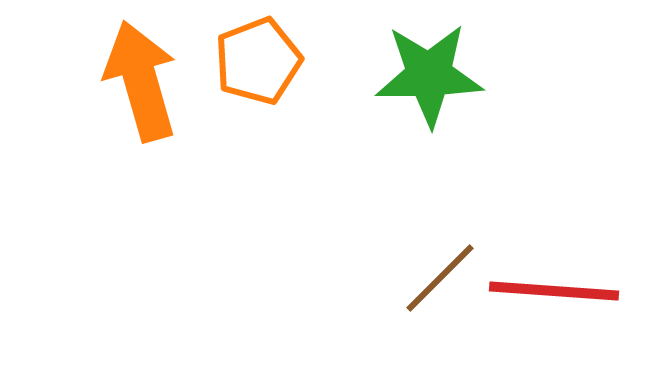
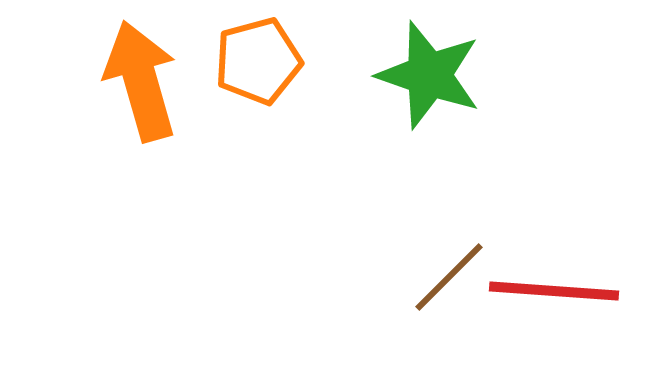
orange pentagon: rotated 6 degrees clockwise
green star: rotated 20 degrees clockwise
brown line: moved 9 px right, 1 px up
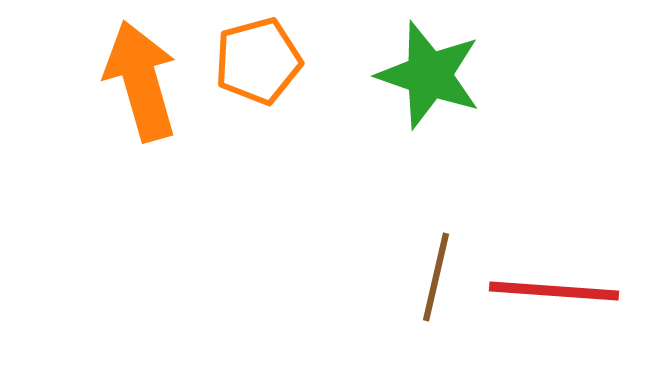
brown line: moved 13 px left; rotated 32 degrees counterclockwise
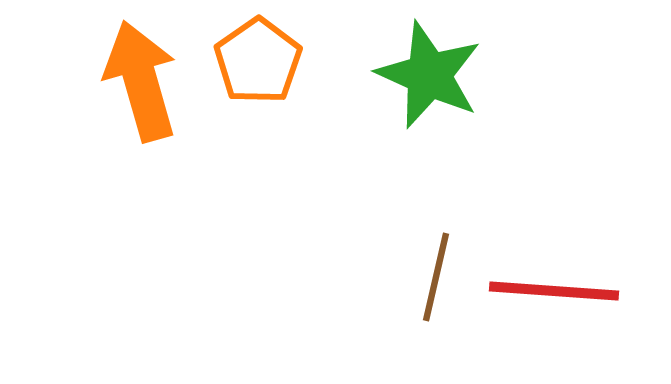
orange pentagon: rotated 20 degrees counterclockwise
green star: rotated 5 degrees clockwise
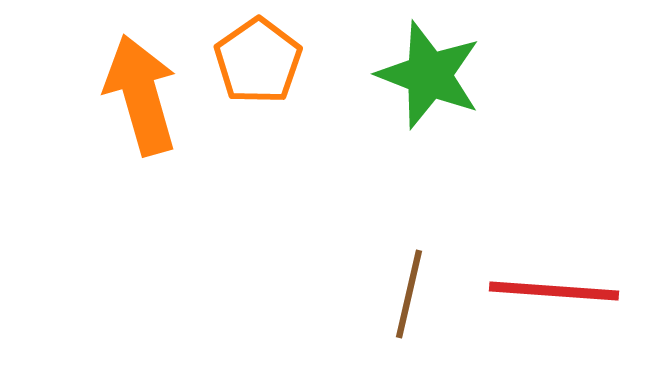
green star: rotated 3 degrees counterclockwise
orange arrow: moved 14 px down
brown line: moved 27 px left, 17 px down
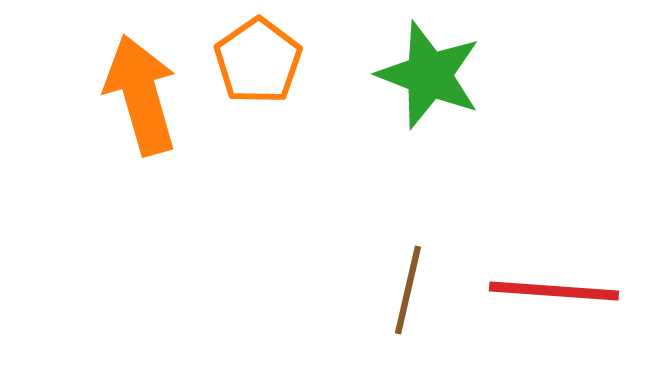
brown line: moved 1 px left, 4 px up
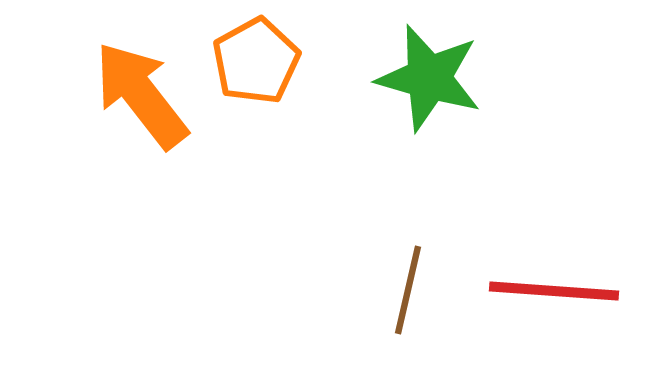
orange pentagon: moved 2 px left; rotated 6 degrees clockwise
green star: moved 3 px down; rotated 5 degrees counterclockwise
orange arrow: rotated 22 degrees counterclockwise
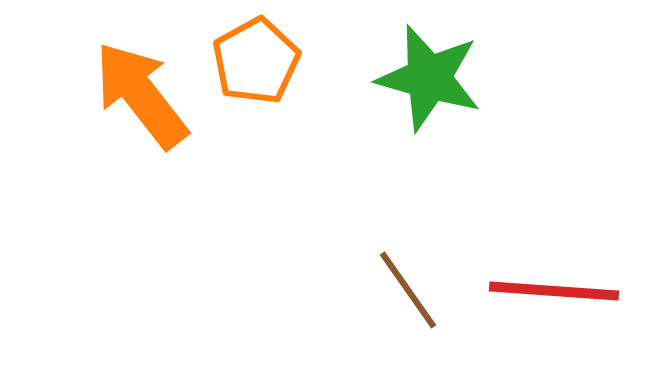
brown line: rotated 48 degrees counterclockwise
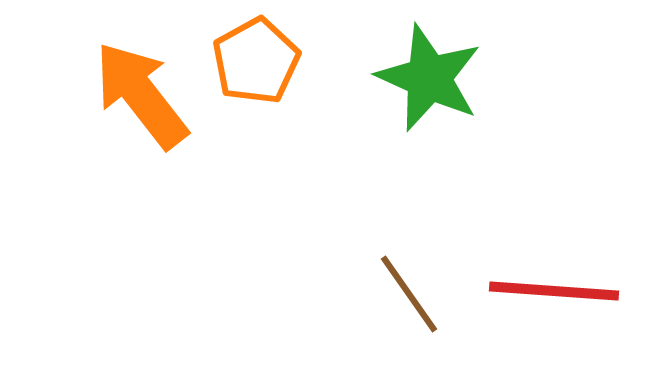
green star: rotated 8 degrees clockwise
brown line: moved 1 px right, 4 px down
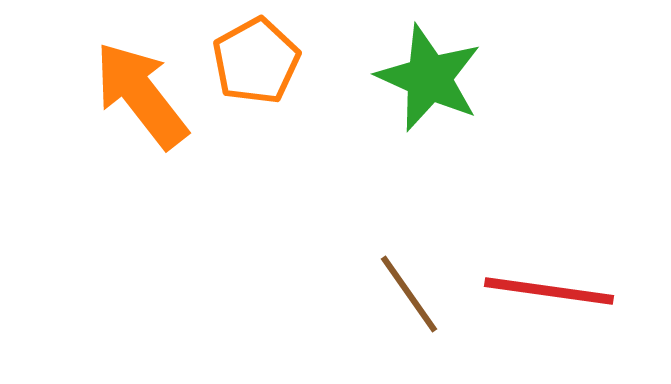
red line: moved 5 px left; rotated 4 degrees clockwise
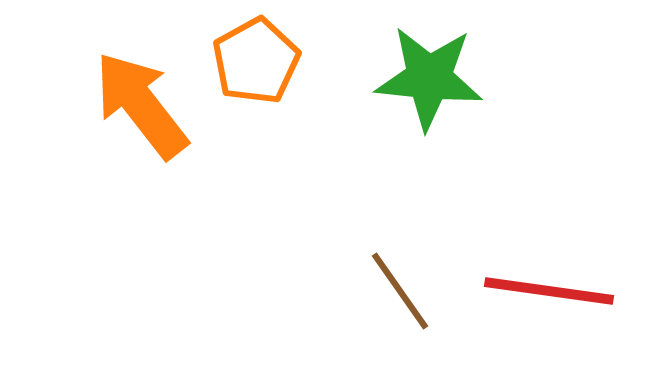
green star: rotated 18 degrees counterclockwise
orange arrow: moved 10 px down
brown line: moved 9 px left, 3 px up
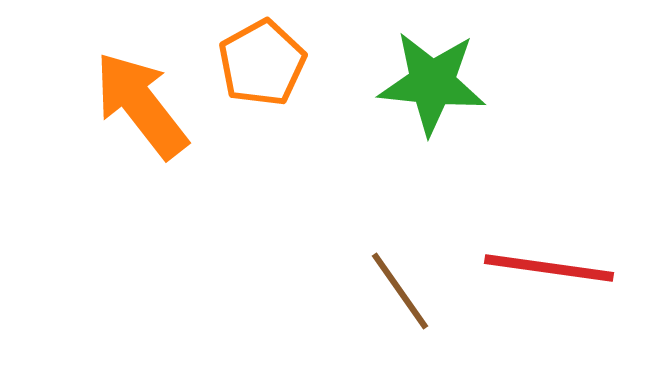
orange pentagon: moved 6 px right, 2 px down
green star: moved 3 px right, 5 px down
red line: moved 23 px up
